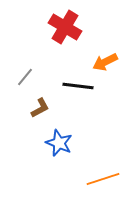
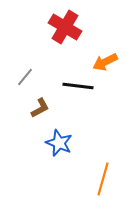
orange line: rotated 56 degrees counterclockwise
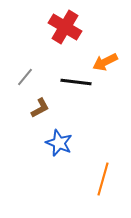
black line: moved 2 px left, 4 px up
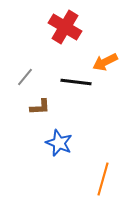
brown L-shape: moved 1 px up; rotated 25 degrees clockwise
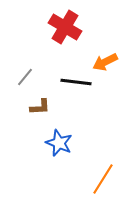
orange line: rotated 16 degrees clockwise
